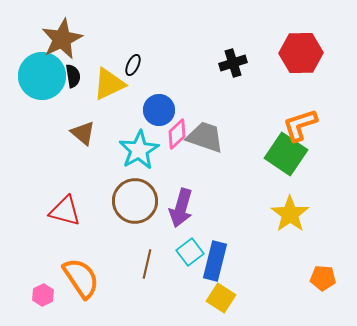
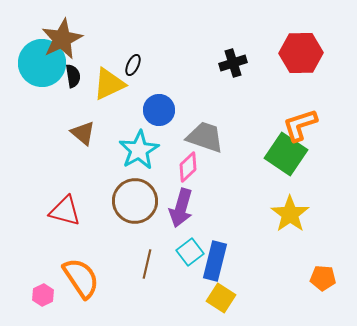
cyan circle: moved 13 px up
pink diamond: moved 11 px right, 33 px down
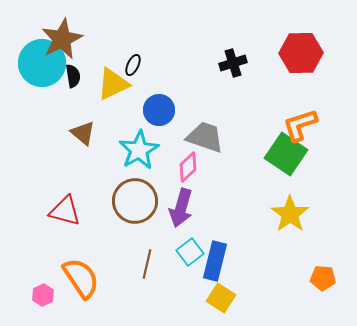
yellow triangle: moved 4 px right
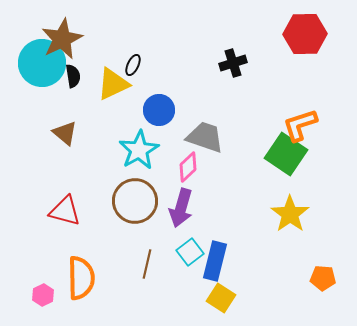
red hexagon: moved 4 px right, 19 px up
brown triangle: moved 18 px left
orange semicircle: rotated 33 degrees clockwise
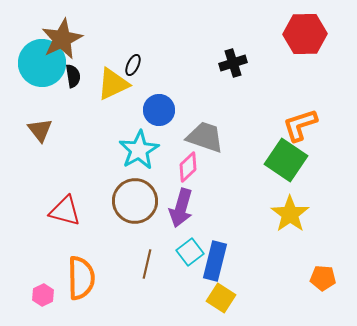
brown triangle: moved 25 px left, 3 px up; rotated 12 degrees clockwise
green square: moved 6 px down
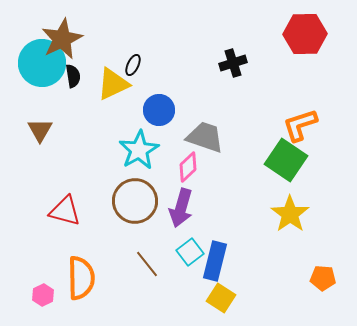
brown triangle: rotated 8 degrees clockwise
brown line: rotated 52 degrees counterclockwise
